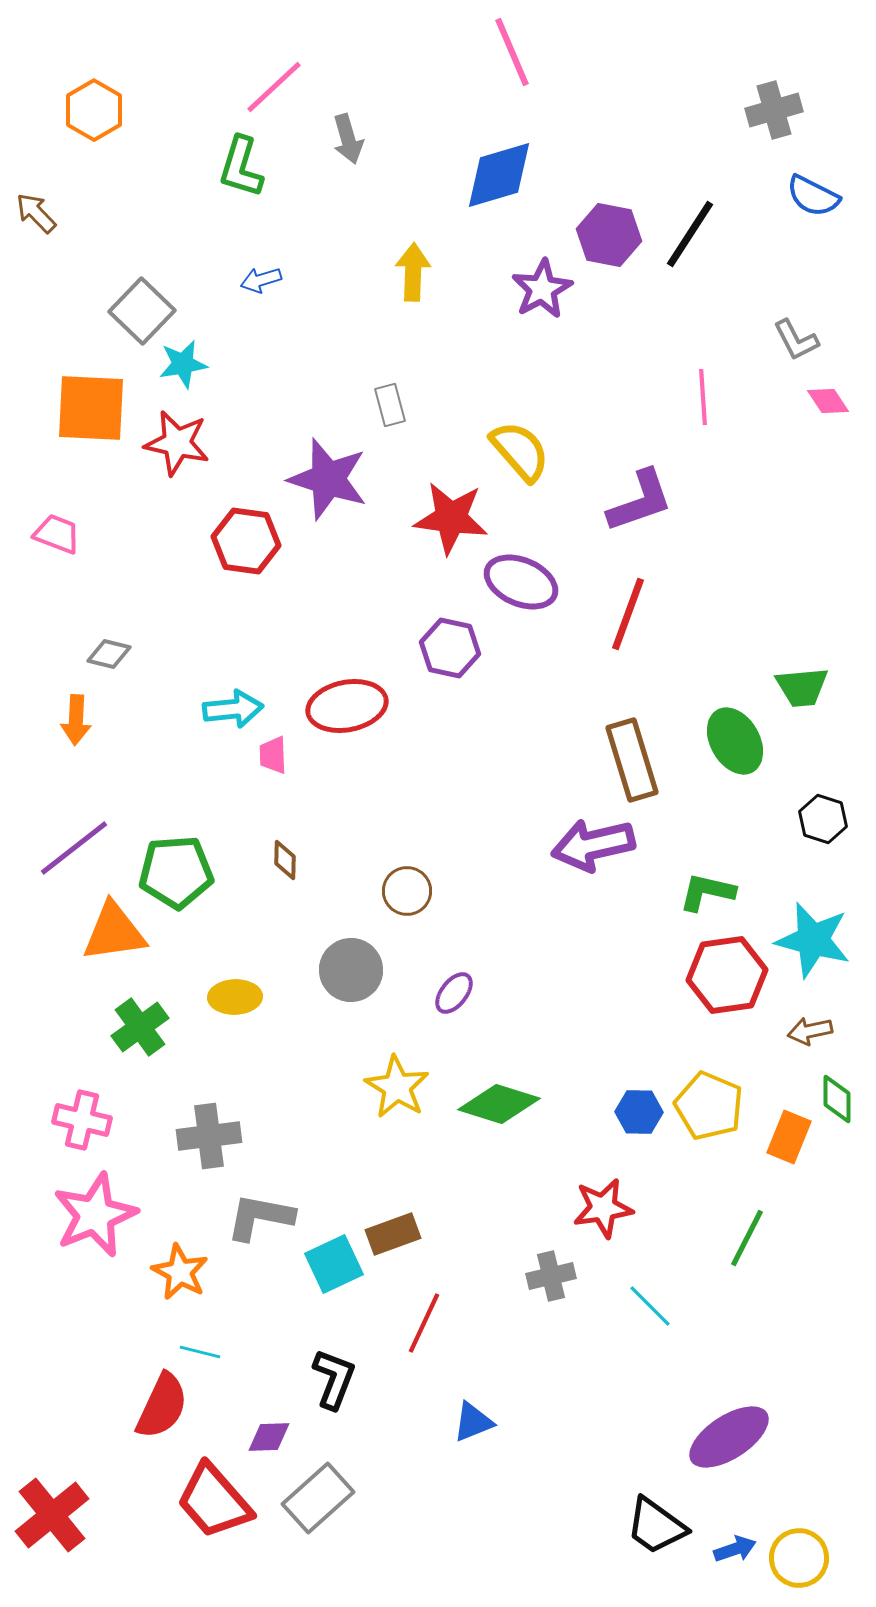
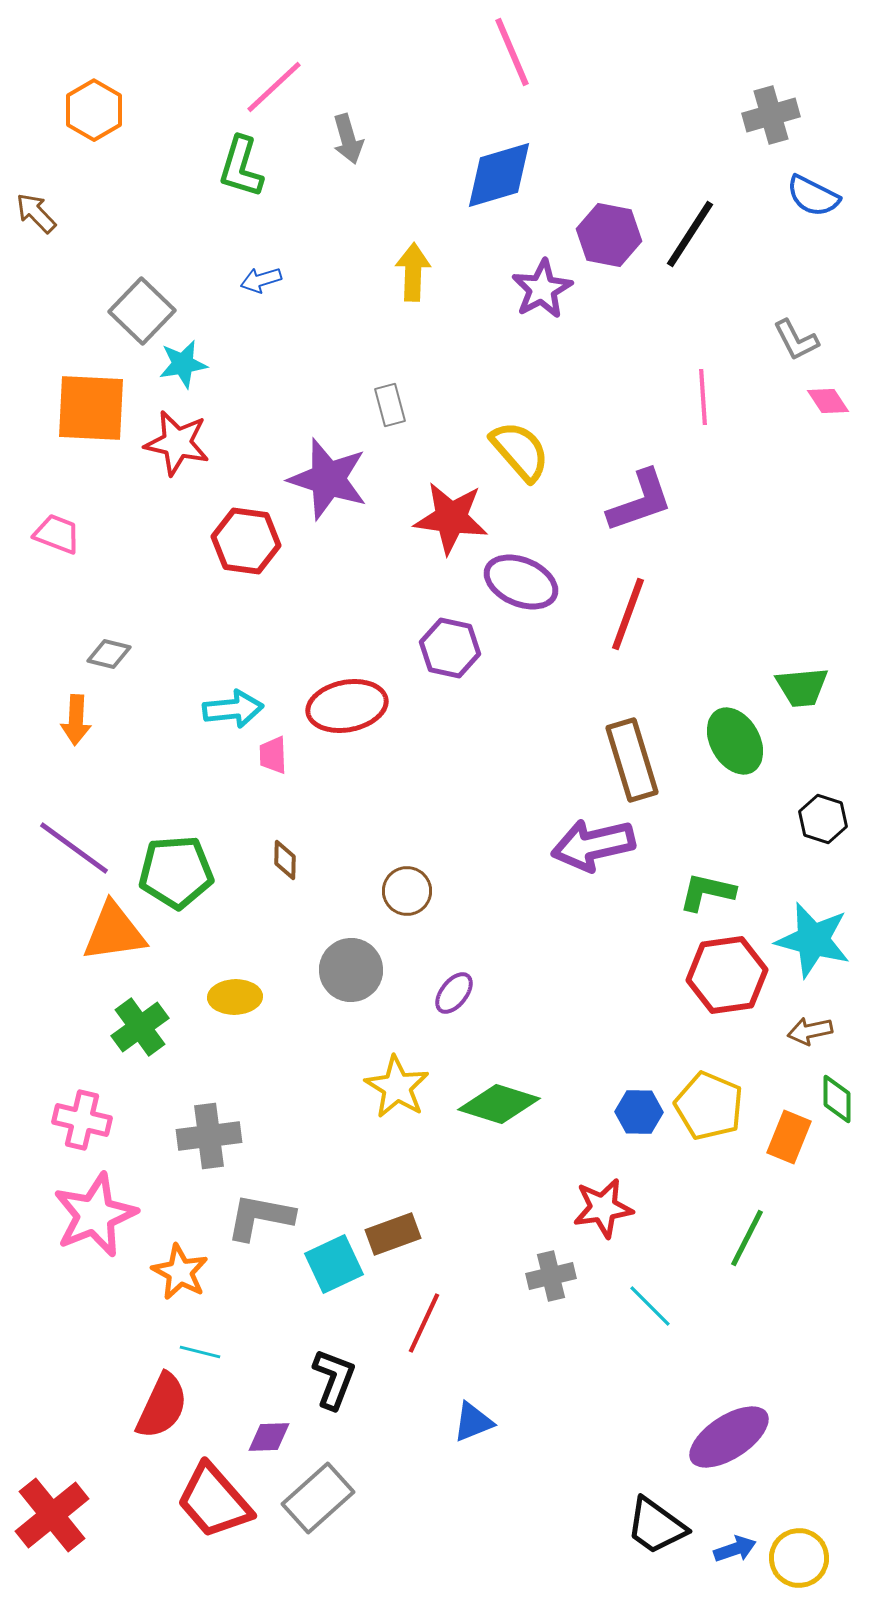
gray cross at (774, 110): moved 3 px left, 5 px down
purple line at (74, 848): rotated 74 degrees clockwise
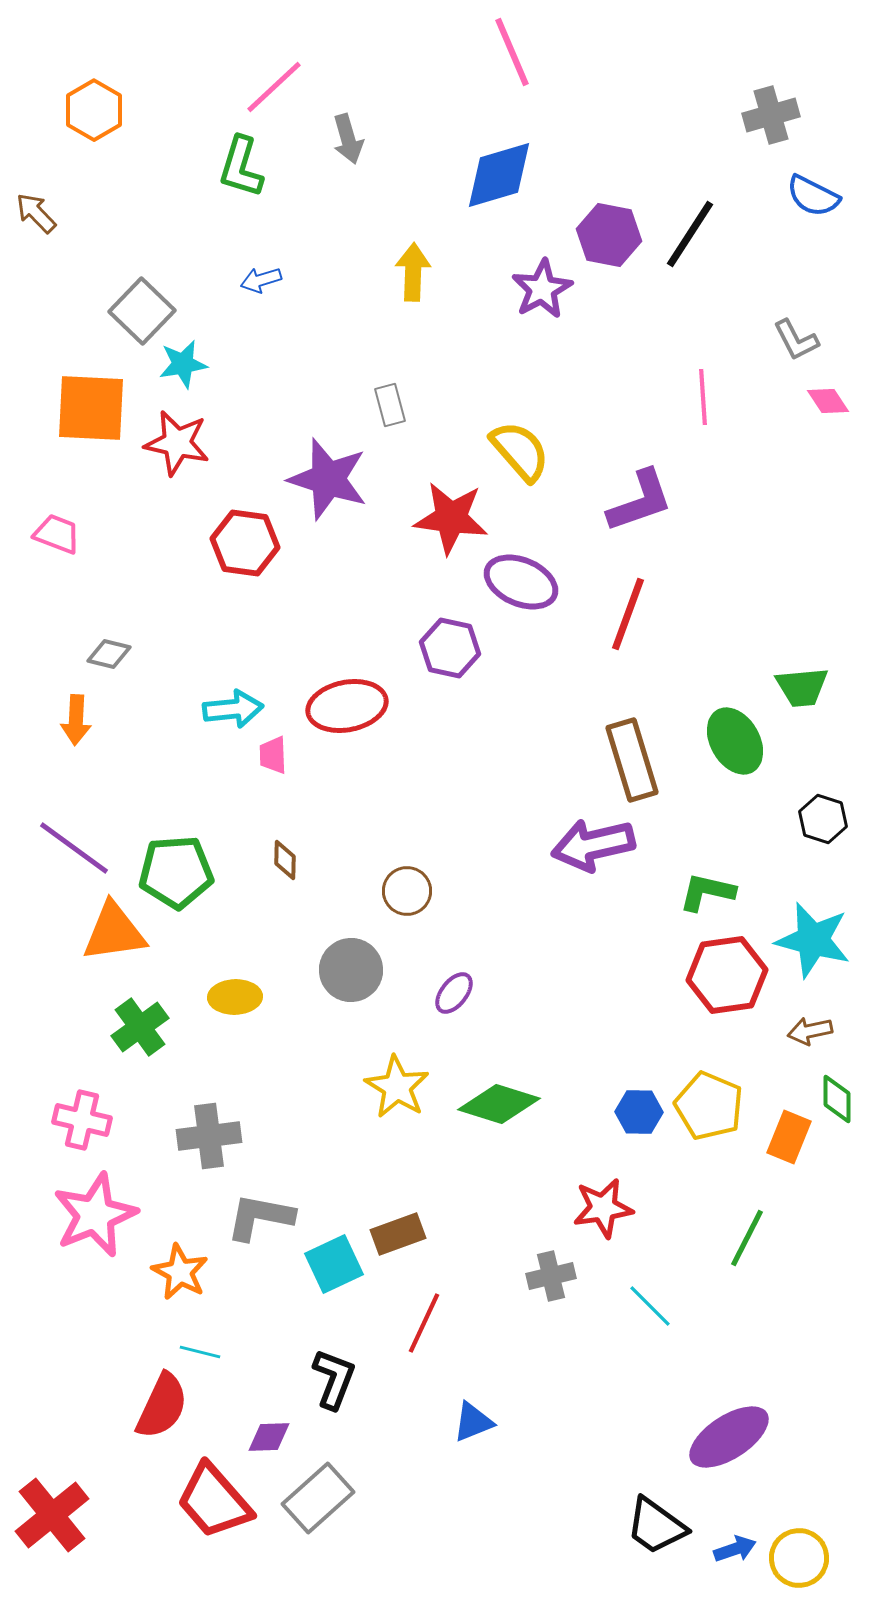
red hexagon at (246, 541): moved 1 px left, 2 px down
brown rectangle at (393, 1234): moved 5 px right
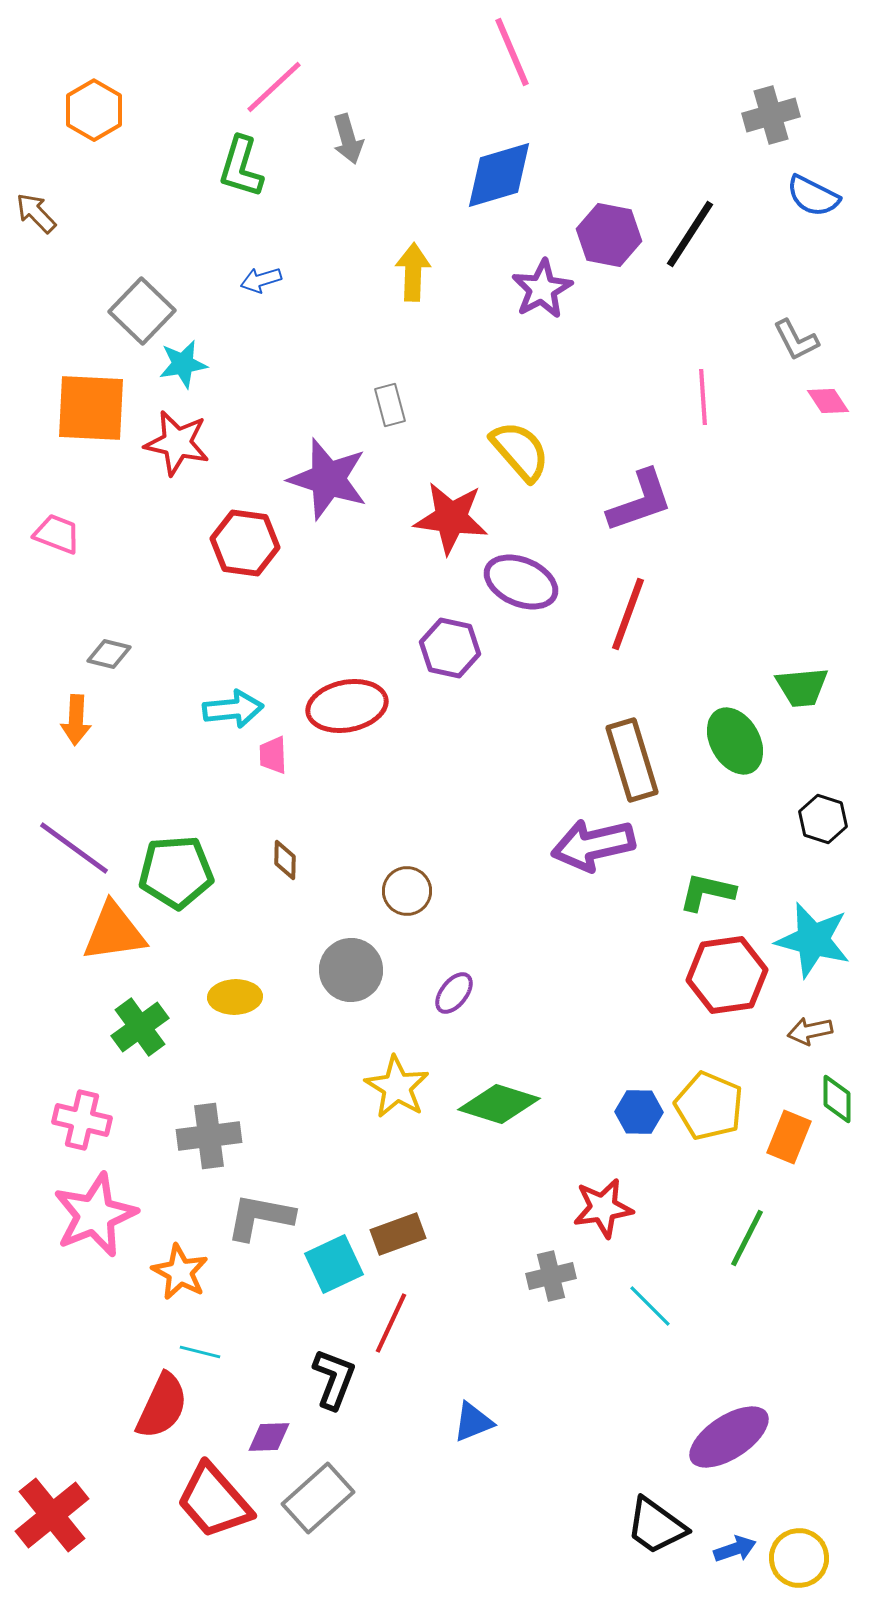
red line at (424, 1323): moved 33 px left
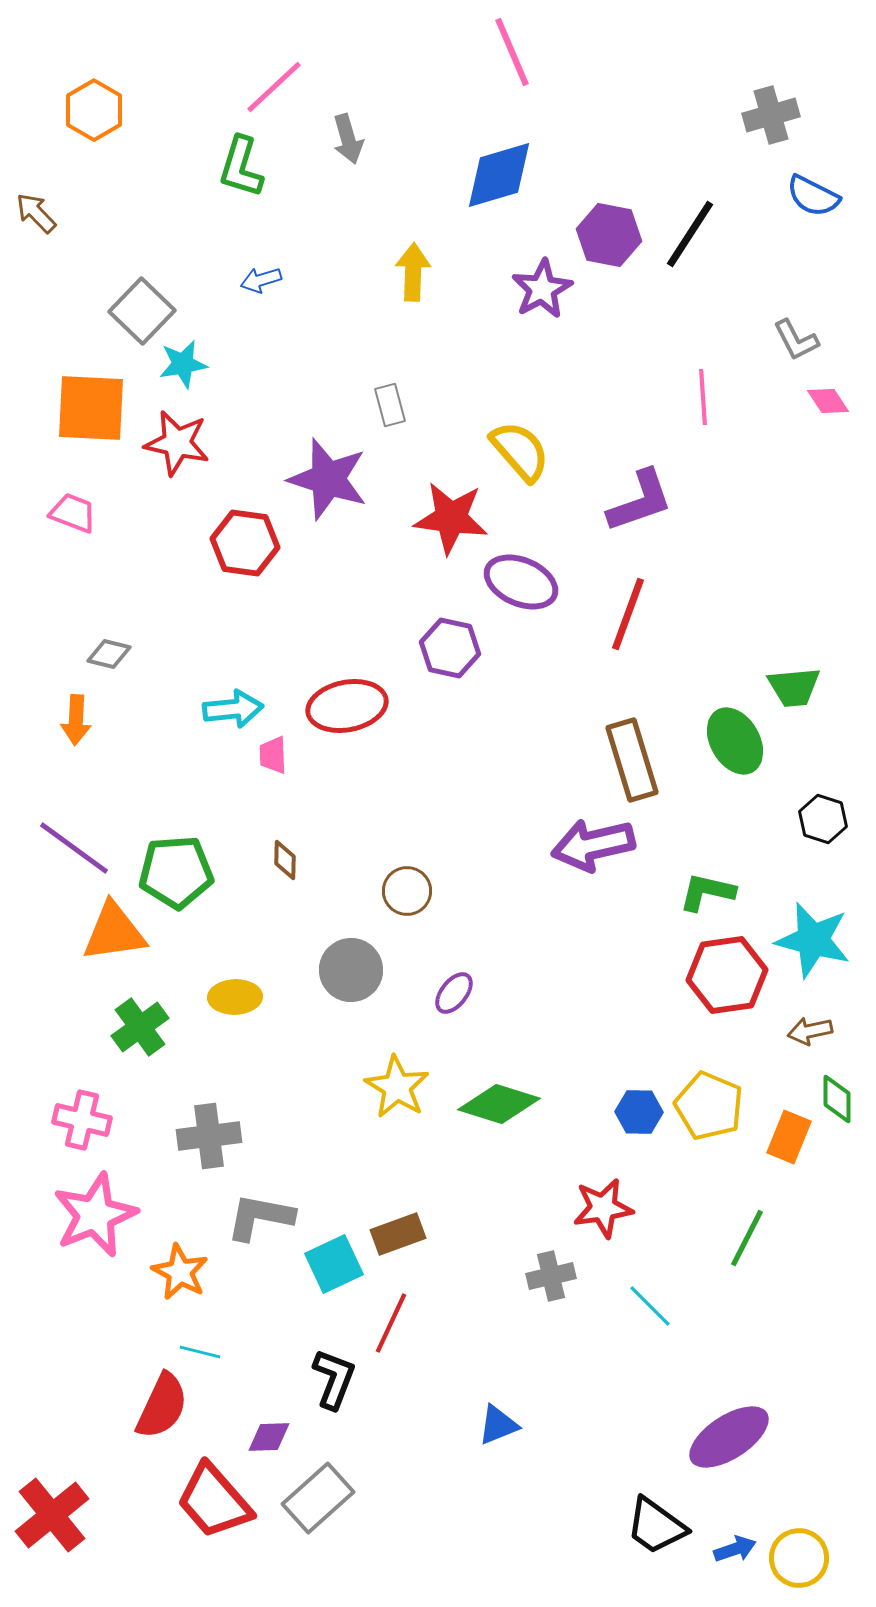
pink trapezoid at (57, 534): moved 16 px right, 21 px up
green trapezoid at (802, 687): moved 8 px left
blue triangle at (473, 1422): moved 25 px right, 3 px down
